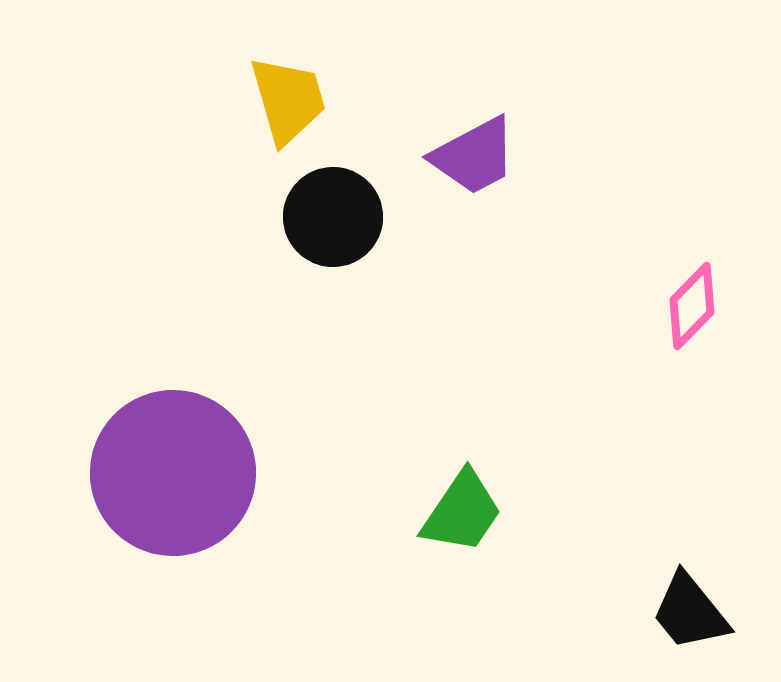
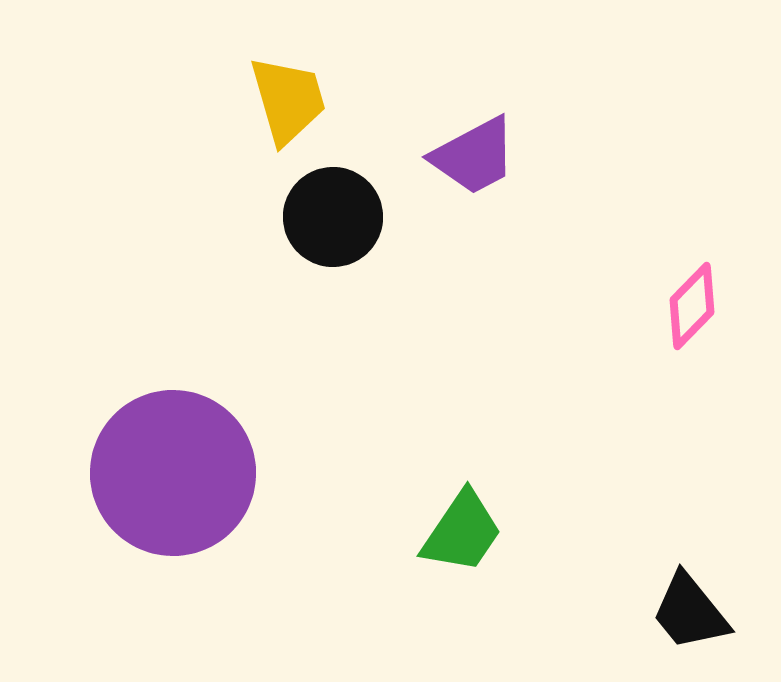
green trapezoid: moved 20 px down
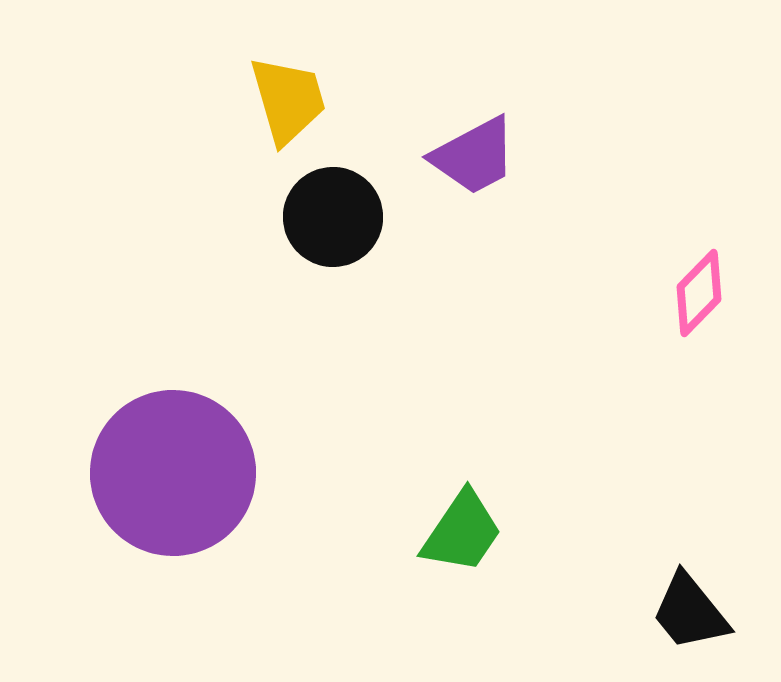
pink diamond: moved 7 px right, 13 px up
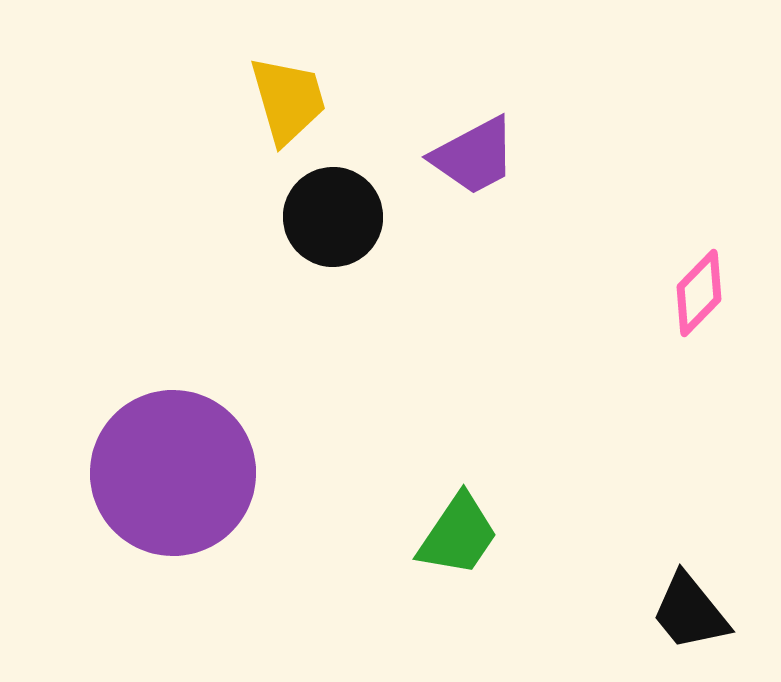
green trapezoid: moved 4 px left, 3 px down
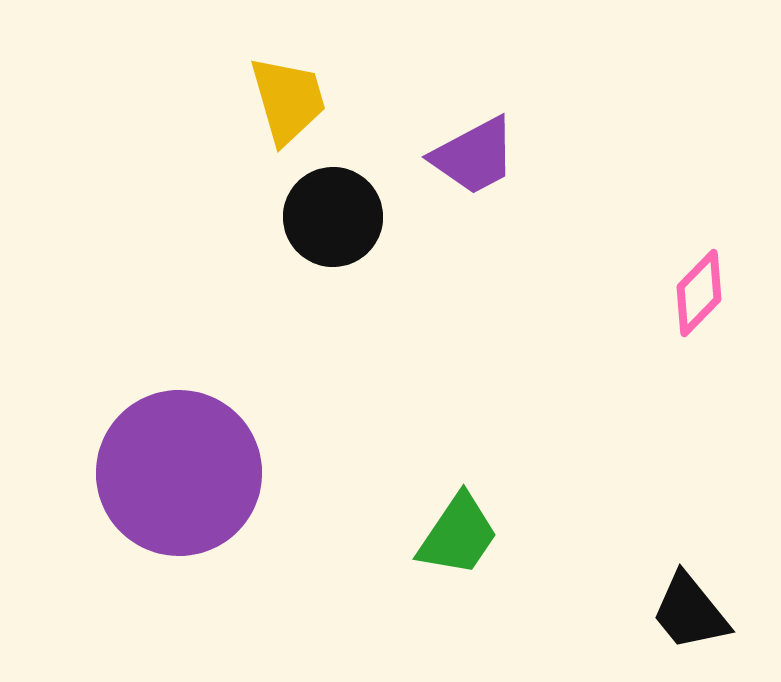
purple circle: moved 6 px right
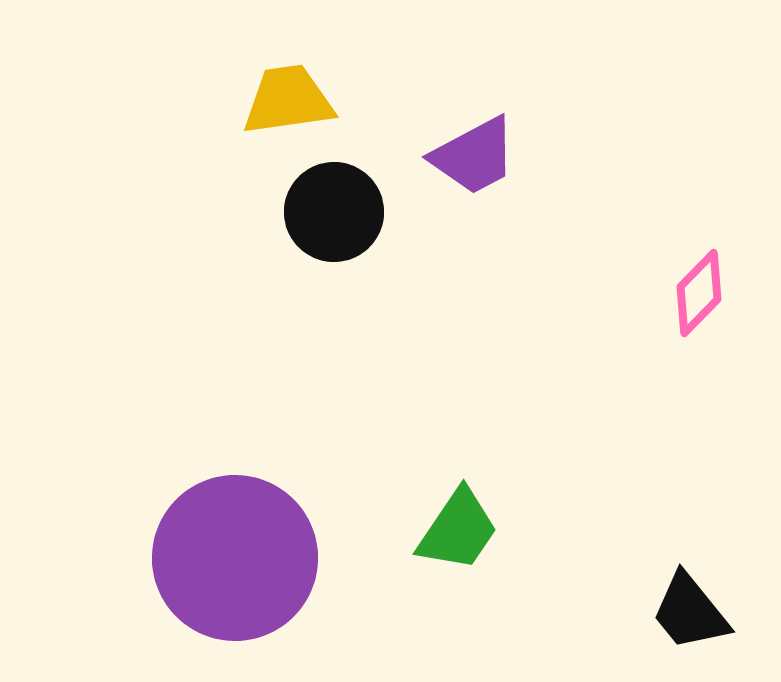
yellow trapezoid: rotated 82 degrees counterclockwise
black circle: moved 1 px right, 5 px up
purple circle: moved 56 px right, 85 px down
green trapezoid: moved 5 px up
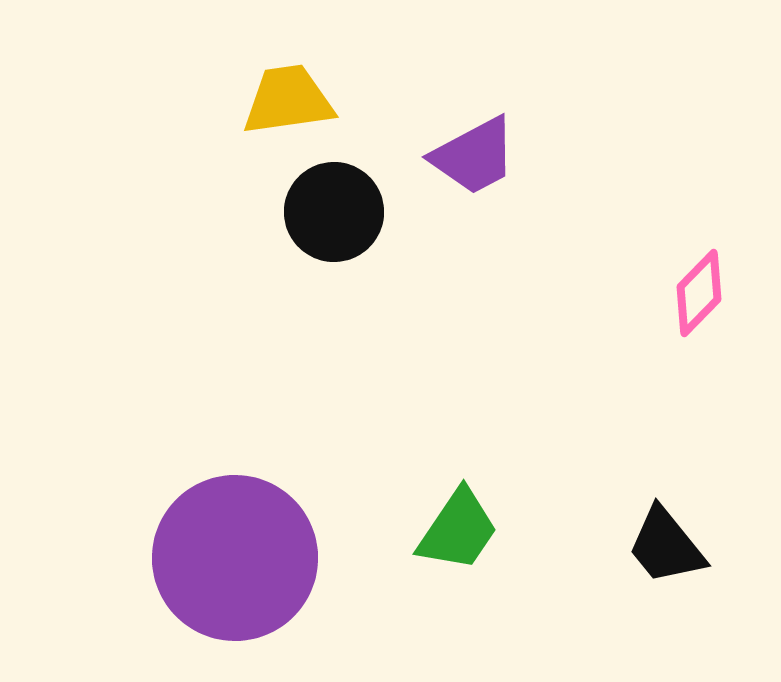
black trapezoid: moved 24 px left, 66 px up
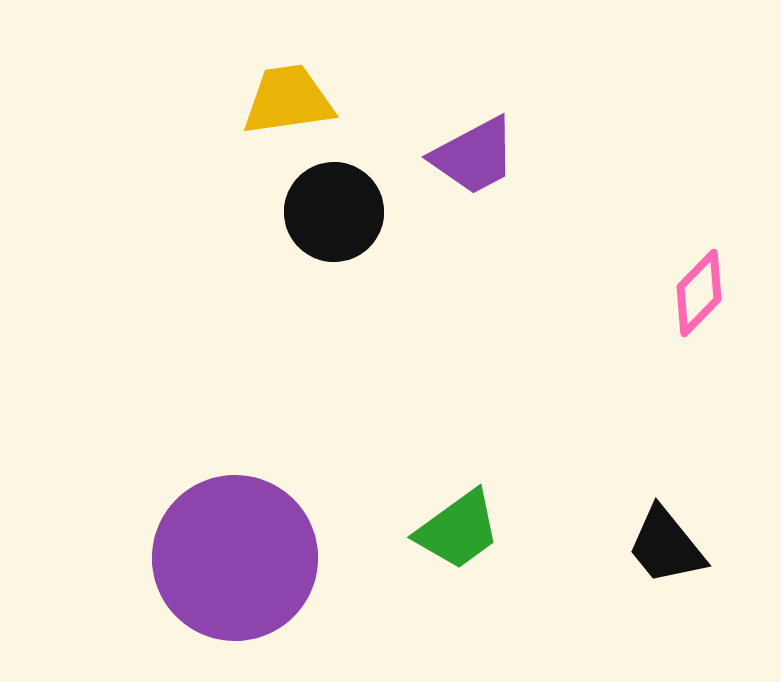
green trapezoid: rotated 20 degrees clockwise
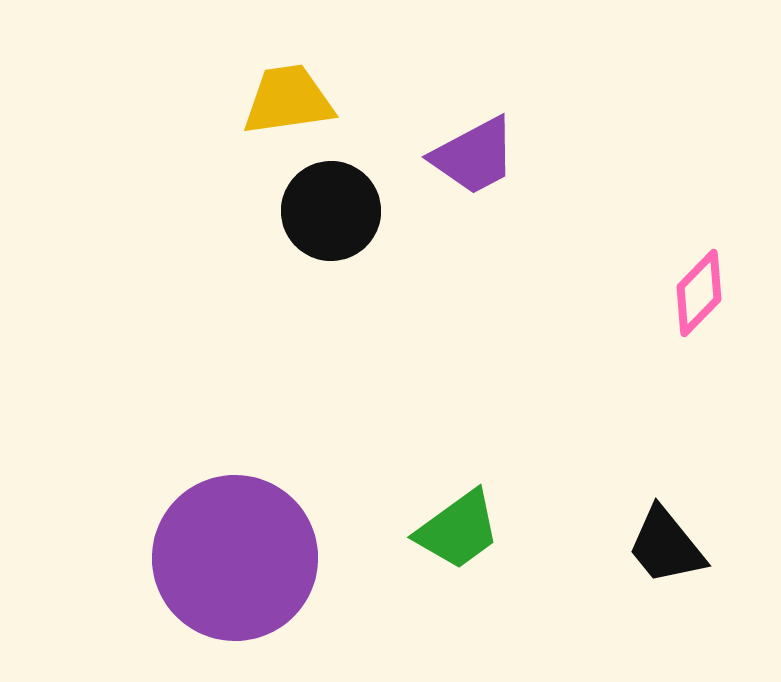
black circle: moved 3 px left, 1 px up
